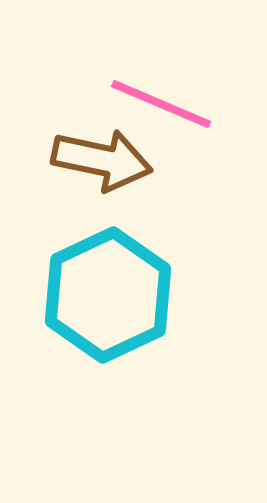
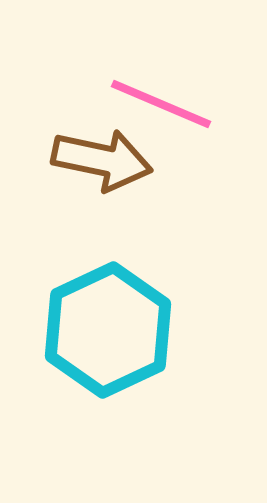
cyan hexagon: moved 35 px down
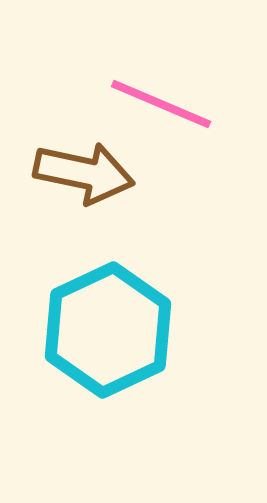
brown arrow: moved 18 px left, 13 px down
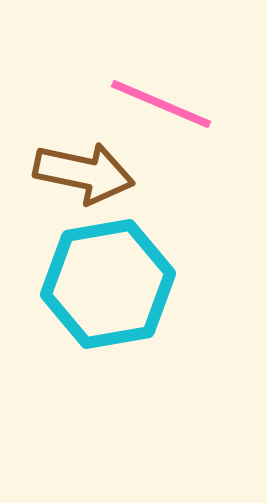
cyan hexagon: moved 46 px up; rotated 15 degrees clockwise
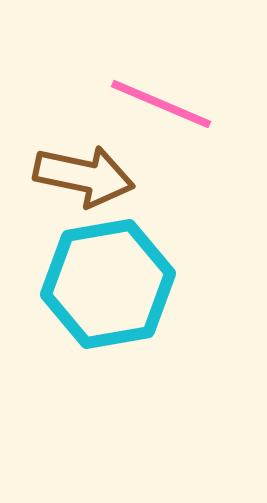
brown arrow: moved 3 px down
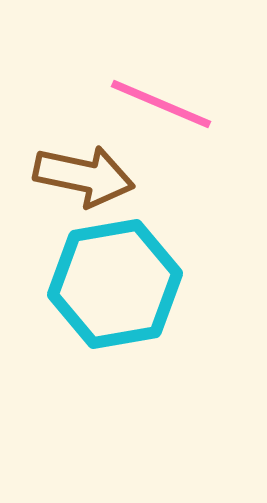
cyan hexagon: moved 7 px right
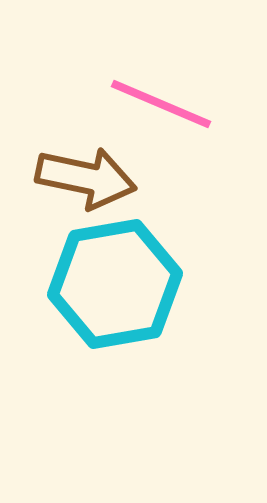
brown arrow: moved 2 px right, 2 px down
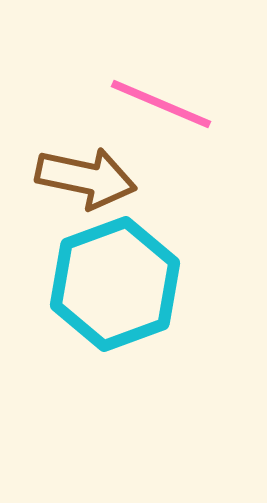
cyan hexagon: rotated 10 degrees counterclockwise
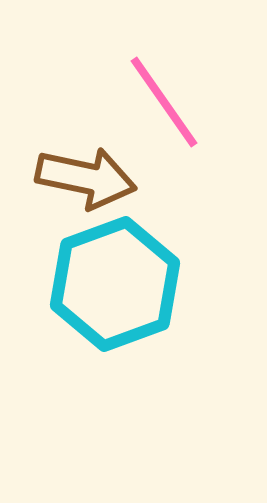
pink line: moved 3 px right, 2 px up; rotated 32 degrees clockwise
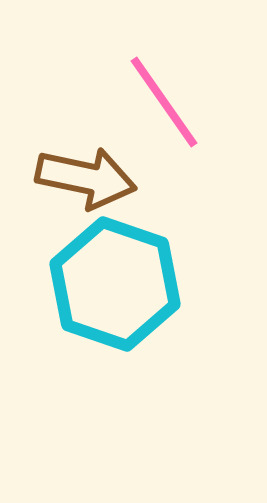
cyan hexagon: rotated 21 degrees counterclockwise
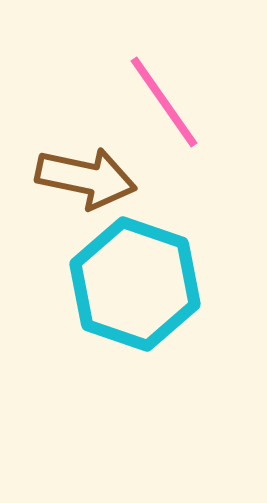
cyan hexagon: moved 20 px right
